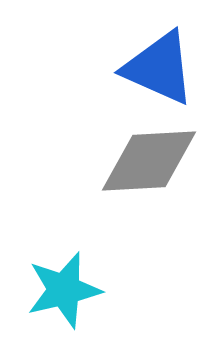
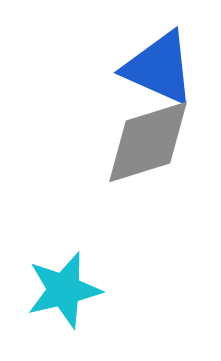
gray diamond: moved 1 px left, 19 px up; rotated 14 degrees counterclockwise
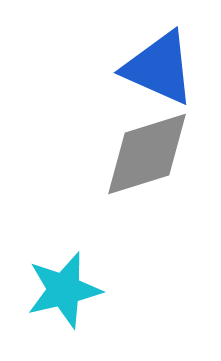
gray diamond: moved 1 px left, 12 px down
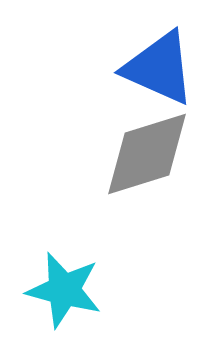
cyan star: rotated 28 degrees clockwise
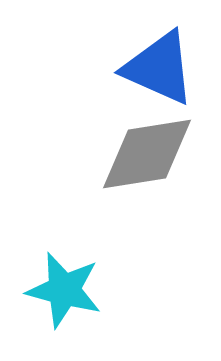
gray diamond: rotated 8 degrees clockwise
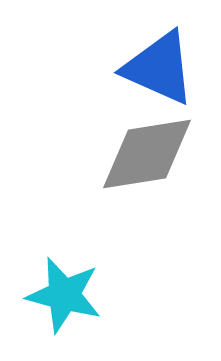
cyan star: moved 5 px down
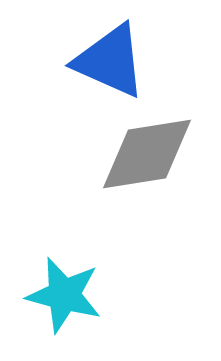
blue triangle: moved 49 px left, 7 px up
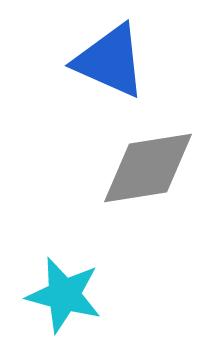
gray diamond: moved 1 px right, 14 px down
